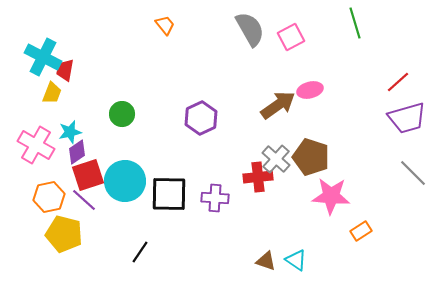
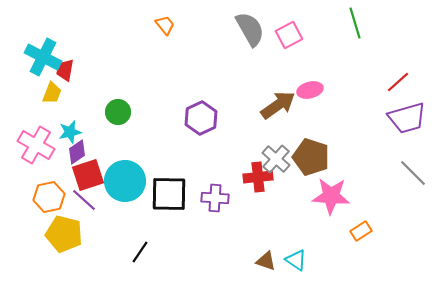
pink square: moved 2 px left, 2 px up
green circle: moved 4 px left, 2 px up
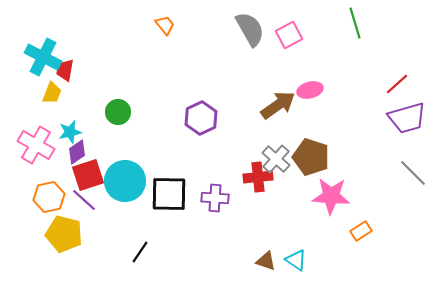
red line: moved 1 px left, 2 px down
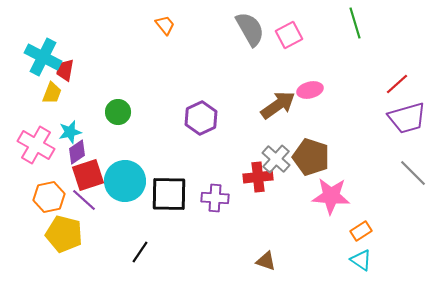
cyan triangle: moved 65 px right
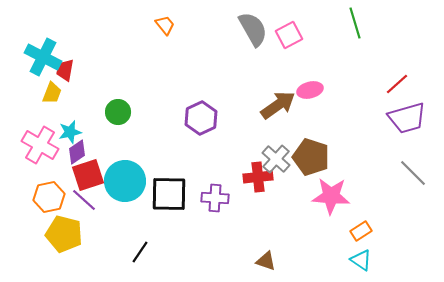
gray semicircle: moved 3 px right
pink cross: moved 4 px right
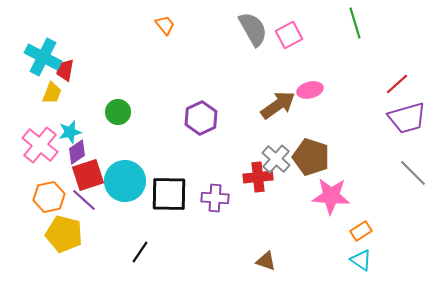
pink cross: rotated 9 degrees clockwise
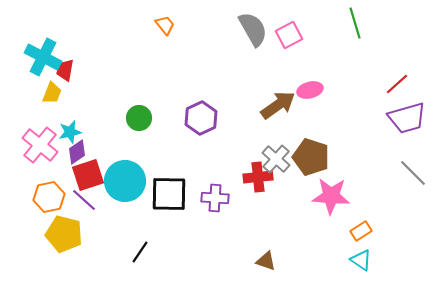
green circle: moved 21 px right, 6 px down
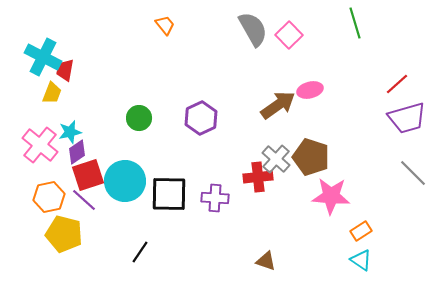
pink square: rotated 16 degrees counterclockwise
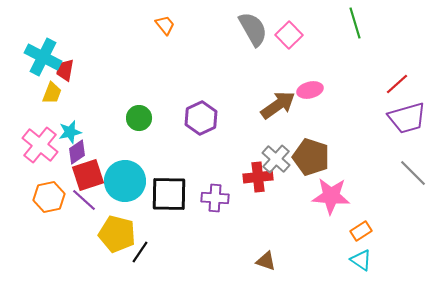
yellow pentagon: moved 53 px right
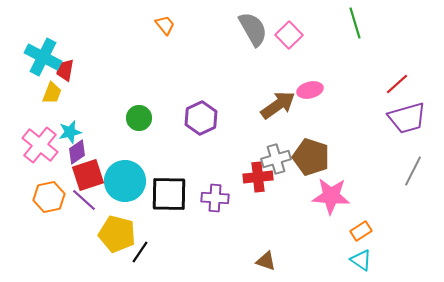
gray cross: rotated 32 degrees clockwise
gray line: moved 2 px up; rotated 72 degrees clockwise
